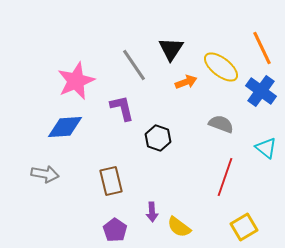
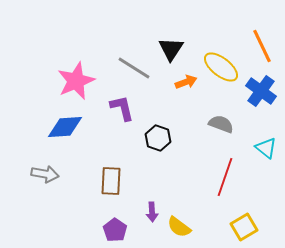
orange line: moved 2 px up
gray line: moved 3 px down; rotated 24 degrees counterclockwise
brown rectangle: rotated 16 degrees clockwise
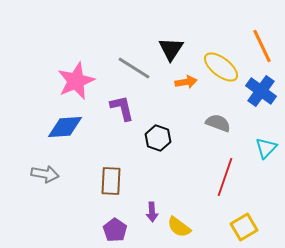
orange arrow: rotated 10 degrees clockwise
gray semicircle: moved 3 px left, 1 px up
cyan triangle: rotated 35 degrees clockwise
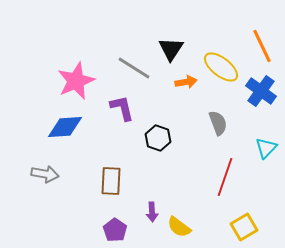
gray semicircle: rotated 50 degrees clockwise
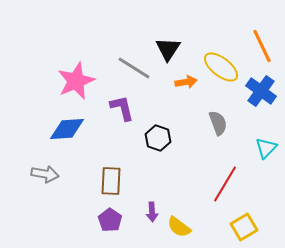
black triangle: moved 3 px left
blue diamond: moved 2 px right, 2 px down
red line: moved 7 px down; rotated 12 degrees clockwise
purple pentagon: moved 5 px left, 10 px up
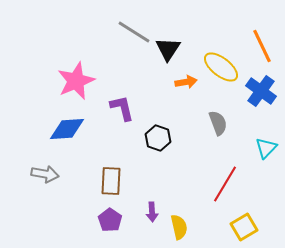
gray line: moved 36 px up
yellow semicircle: rotated 140 degrees counterclockwise
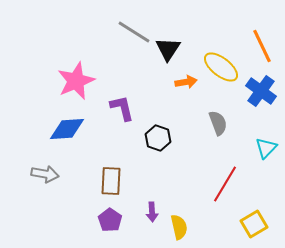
yellow square: moved 10 px right, 3 px up
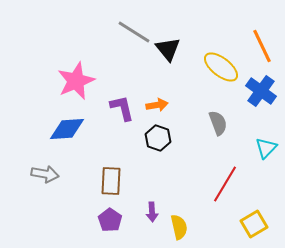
black triangle: rotated 12 degrees counterclockwise
orange arrow: moved 29 px left, 23 px down
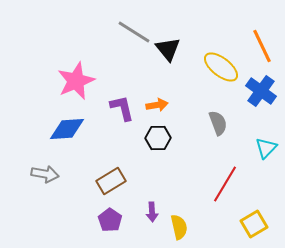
black hexagon: rotated 20 degrees counterclockwise
brown rectangle: rotated 56 degrees clockwise
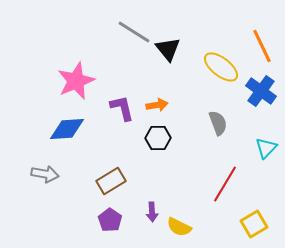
yellow semicircle: rotated 130 degrees clockwise
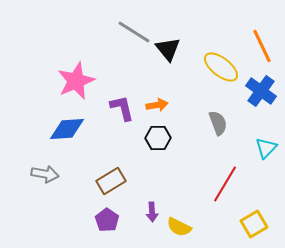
purple pentagon: moved 3 px left
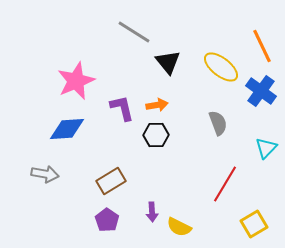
black triangle: moved 13 px down
black hexagon: moved 2 px left, 3 px up
